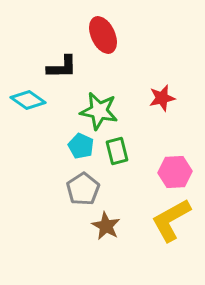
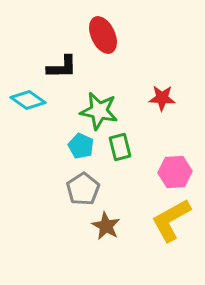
red star: rotated 16 degrees clockwise
green rectangle: moved 3 px right, 4 px up
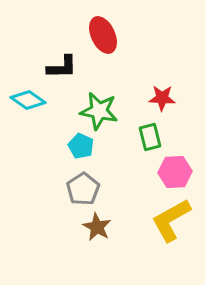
green rectangle: moved 30 px right, 10 px up
brown star: moved 9 px left, 1 px down
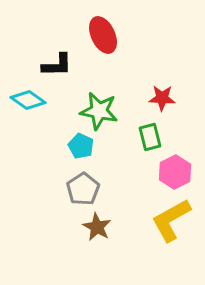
black L-shape: moved 5 px left, 2 px up
pink hexagon: rotated 24 degrees counterclockwise
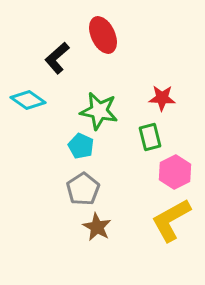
black L-shape: moved 7 px up; rotated 140 degrees clockwise
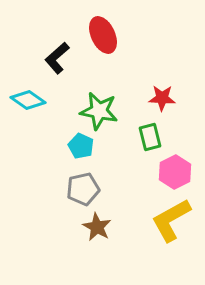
gray pentagon: rotated 20 degrees clockwise
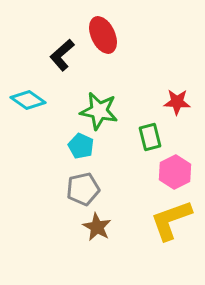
black L-shape: moved 5 px right, 3 px up
red star: moved 15 px right, 4 px down
yellow L-shape: rotated 9 degrees clockwise
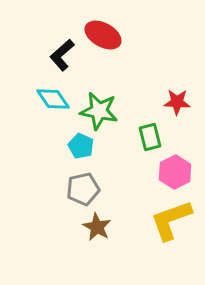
red ellipse: rotated 36 degrees counterclockwise
cyan diamond: moved 25 px right, 1 px up; rotated 20 degrees clockwise
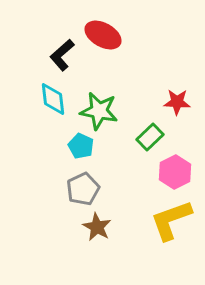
cyan diamond: rotated 28 degrees clockwise
green rectangle: rotated 60 degrees clockwise
gray pentagon: rotated 12 degrees counterclockwise
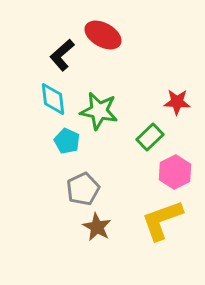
cyan pentagon: moved 14 px left, 5 px up
yellow L-shape: moved 9 px left
